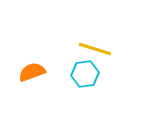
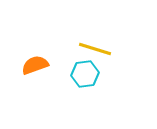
orange semicircle: moved 3 px right, 7 px up
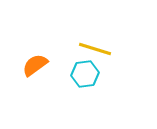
orange semicircle: rotated 16 degrees counterclockwise
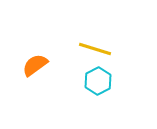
cyan hexagon: moved 13 px right, 7 px down; rotated 20 degrees counterclockwise
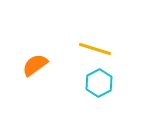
cyan hexagon: moved 1 px right, 2 px down
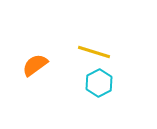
yellow line: moved 1 px left, 3 px down
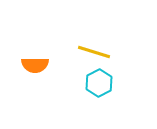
orange semicircle: rotated 144 degrees counterclockwise
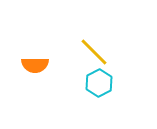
yellow line: rotated 28 degrees clockwise
